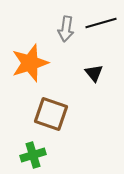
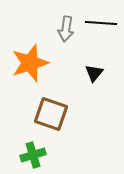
black line: rotated 20 degrees clockwise
black triangle: rotated 18 degrees clockwise
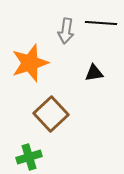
gray arrow: moved 2 px down
black triangle: rotated 42 degrees clockwise
brown square: rotated 28 degrees clockwise
green cross: moved 4 px left, 2 px down
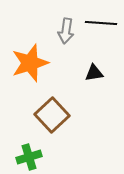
brown square: moved 1 px right, 1 px down
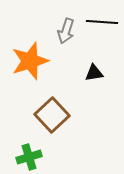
black line: moved 1 px right, 1 px up
gray arrow: rotated 10 degrees clockwise
orange star: moved 2 px up
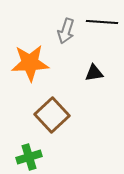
orange star: moved 2 px down; rotated 15 degrees clockwise
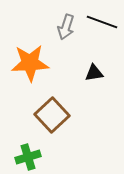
black line: rotated 16 degrees clockwise
gray arrow: moved 4 px up
green cross: moved 1 px left
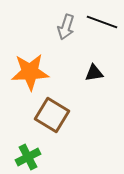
orange star: moved 9 px down
brown square: rotated 16 degrees counterclockwise
green cross: rotated 10 degrees counterclockwise
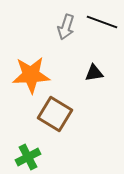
orange star: moved 1 px right, 3 px down
brown square: moved 3 px right, 1 px up
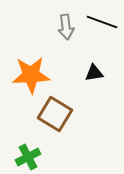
gray arrow: rotated 25 degrees counterclockwise
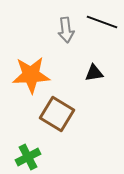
gray arrow: moved 3 px down
brown square: moved 2 px right
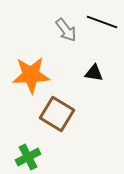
gray arrow: rotated 30 degrees counterclockwise
black triangle: rotated 18 degrees clockwise
